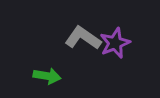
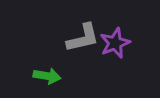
gray L-shape: rotated 132 degrees clockwise
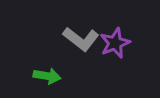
gray L-shape: moved 2 px left, 1 px down; rotated 51 degrees clockwise
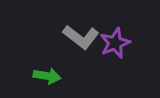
gray L-shape: moved 2 px up
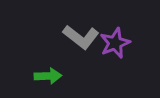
green arrow: moved 1 px right; rotated 12 degrees counterclockwise
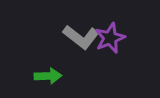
purple star: moved 5 px left, 5 px up
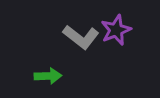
purple star: moved 6 px right, 8 px up
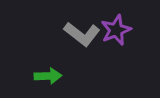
gray L-shape: moved 1 px right, 3 px up
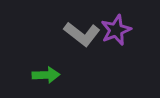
green arrow: moved 2 px left, 1 px up
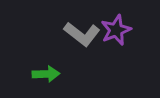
green arrow: moved 1 px up
